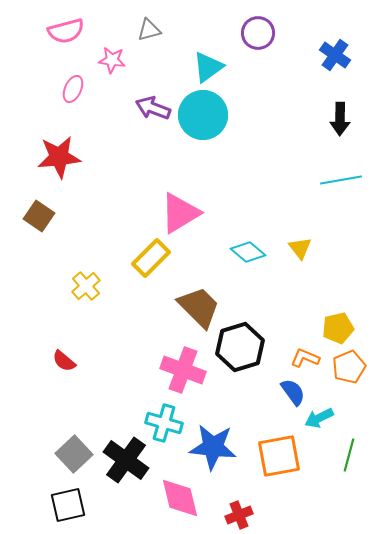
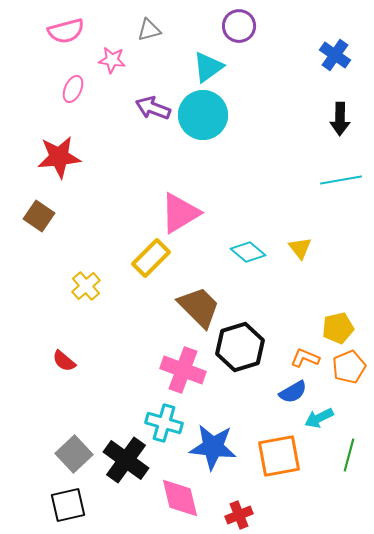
purple circle: moved 19 px left, 7 px up
blue semicircle: rotated 96 degrees clockwise
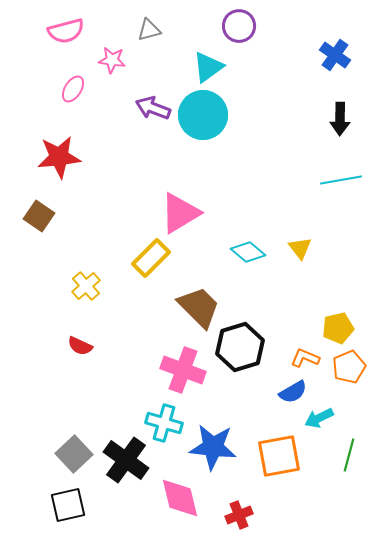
pink ellipse: rotated 8 degrees clockwise
red semicircle: moved 16 px right, 15 px up; rotated 15 degrees counterclockwise
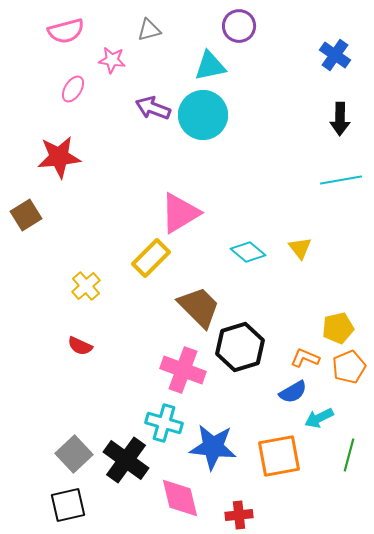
cyan triangle: moved 2 px right, 1 px up; rotated 24 degrees clockwise
brown square: moved 13 px left, 1 px up; rotated 24 degrees clockwise
red cross: rotated 16 degrees clockwise
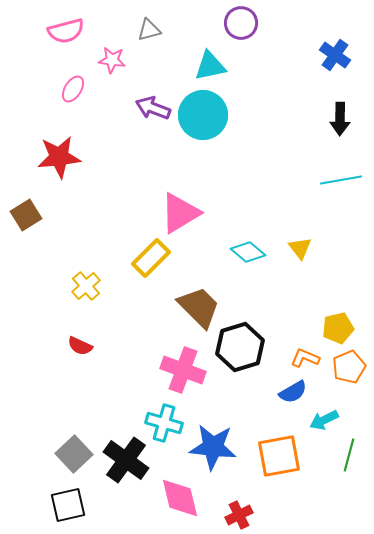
purple circle: moved 2 px right, 3 px up
cyan arrow: moved 5 px right, 2 px down
red cross: rotated 20 degrees counterclockwise
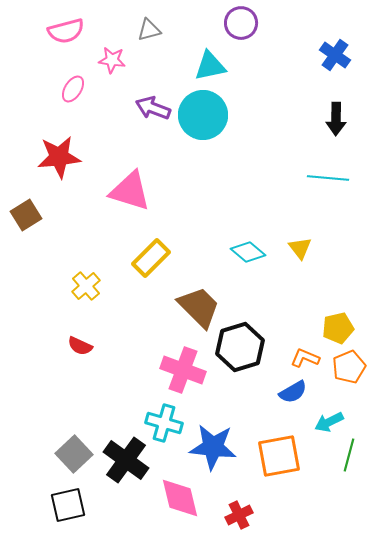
black arrow: moved 4 px left
cyan line: moved 13 px left, 2 px up; rotated 15 degrees clockwise
pink triangle: moved 50 px left, 22 px up; rotated 48 degrees clockwise
cyan arrow: moved 5 px right, 2 px down
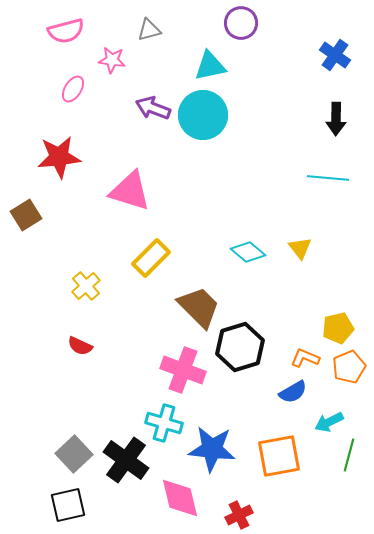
blue star: moved 1 px left, 2 px down
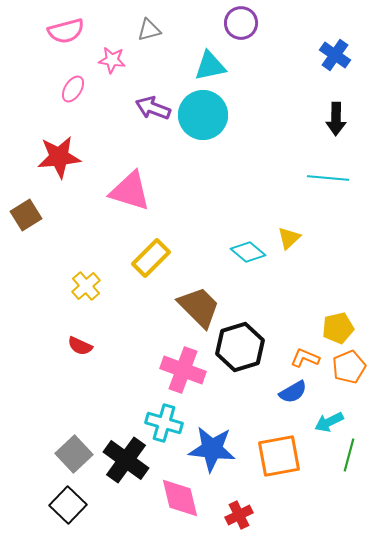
yellow triangle: moved 11 px left, 10 px up; rotated 25 degrees clockwise
black square: rotated 33 degrees counterclockwise
